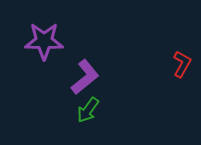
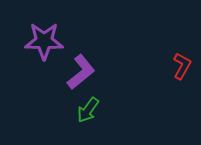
red L-shape: moved 2 px down
purple L-shape: moved 4 px left, 5 px up
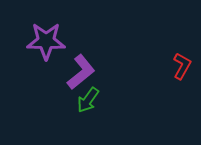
purple star: moved 2 px right
green arrow: moved 10 px up
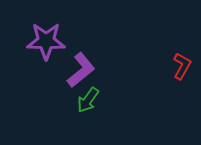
purple L-shape: moved 2 px up
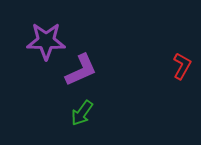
purple L-shape: rotated 15 degrees clockwise
green arrow: moved 6 px left, 13 px down
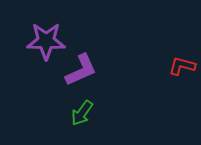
red L-shape: rotated 104 degrees counterclockwise
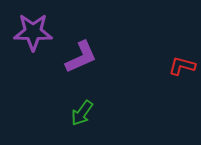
purple star: moved 13 px left, 9 px up
purple L-shape: moved 13 px up
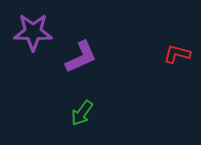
red L-shape: moved 5 px left, 12 px up
